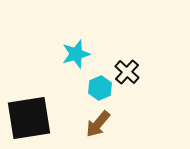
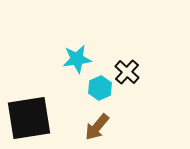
cyan star: moved 1 px right, 5 px down; rotated 8 degrees clockwise
brown arrow: moved 1 px left, 3 px down
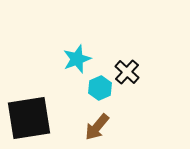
cyan star: rotated 12 degrees counterclockwise
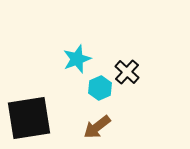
brown arrow: rotated 12 degrees clockwise
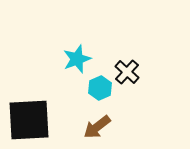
black square: moved 2 px down; rotated 6 degrees clockwise
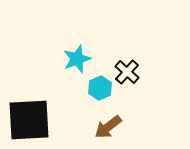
brown arrow: moved 11 px right
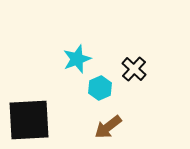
black cross: moved 7 px right, 3 px up
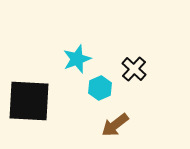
black square: moved 19 px up; rotated 6 degrees clockwise
brown arrow: moved 7 px right, 2 px up
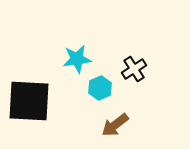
cyan star: rotated 12 degrees clockwise
black cross: rotated 15 degrees clockwise
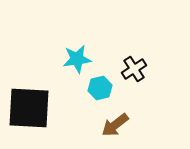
cyan hexagon: rotated 10 degrees clockwise
black square: moved 7 px down
